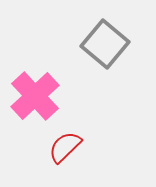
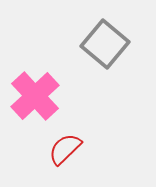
red semicircle: moved 2 px down
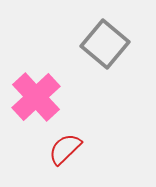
pink cross: moved 1 px right, 1 px down
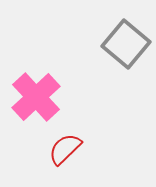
gray square: moved 21 px right
